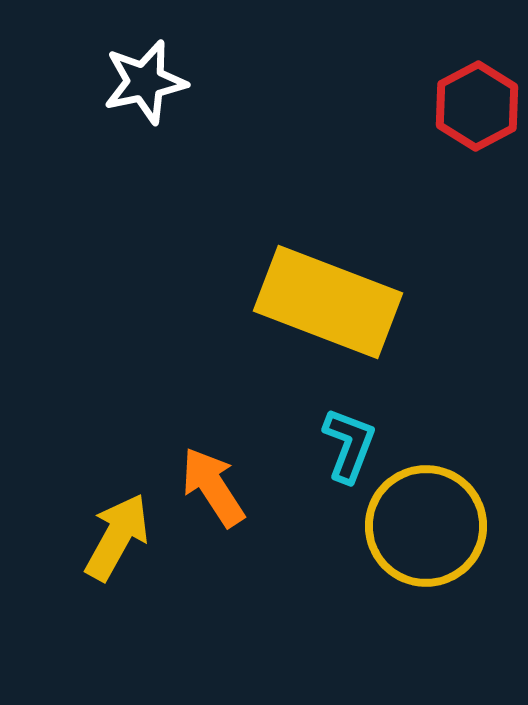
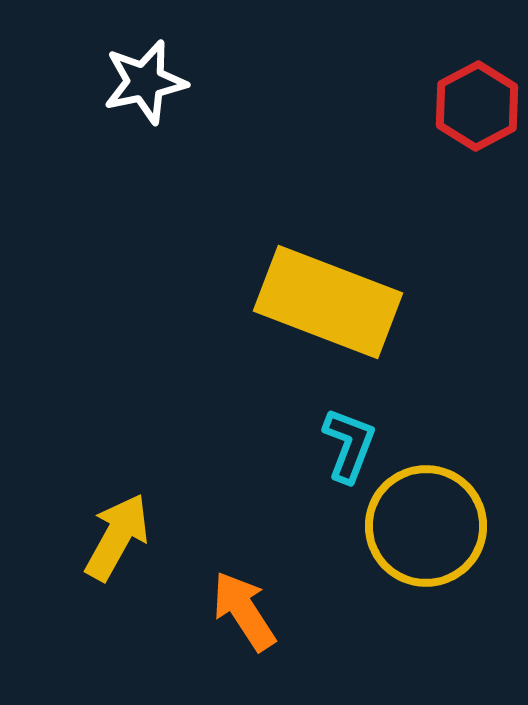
orange arrow: moved 31 px right, 124 px down
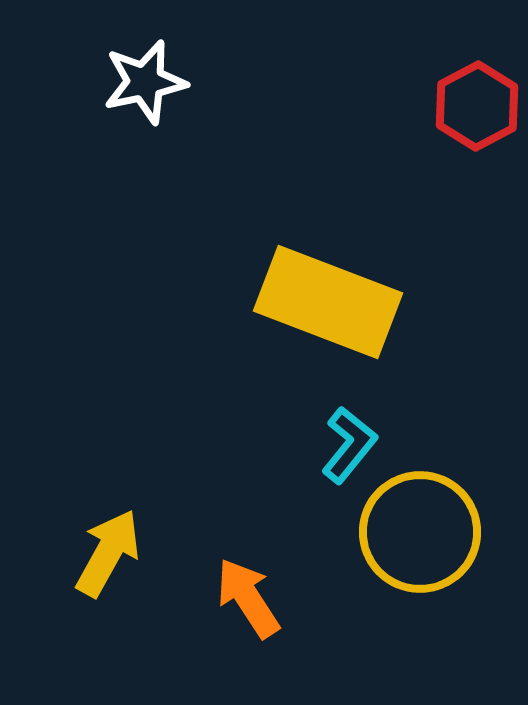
cyan L-shape: rotated 18 degrees clockwise
yellow circle: moved 6 px left, 6 px down
yellow arrow: moved 9 px left, 16 px down
orange arrow: moved 4 px right, 13 px up
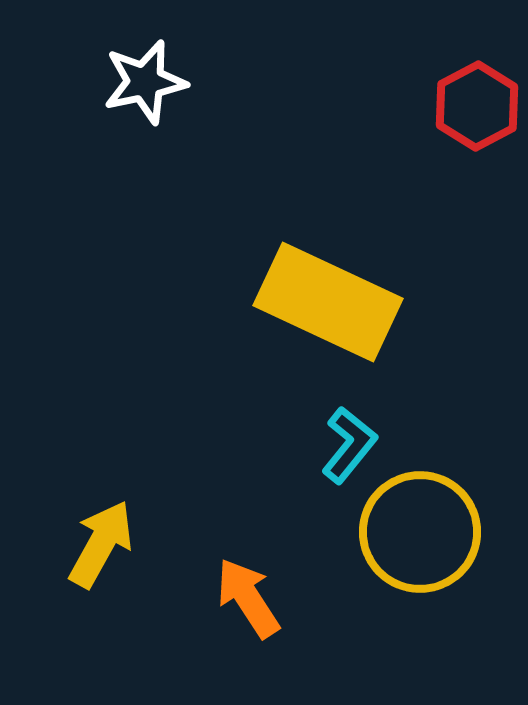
yellow rectangle: rotated 4 degrees clockwise
yellow arrow: moved 7 px left, 9 px up
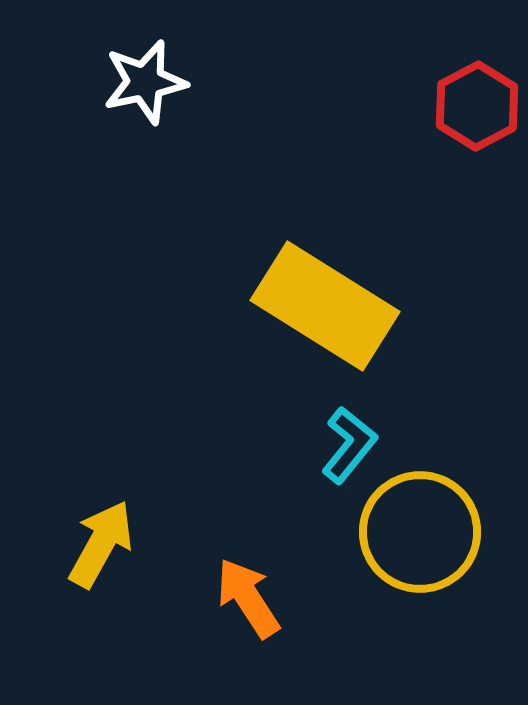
yellow rectangle: moved 3 px left, 4 px down; rotated 7 degrees clockwise
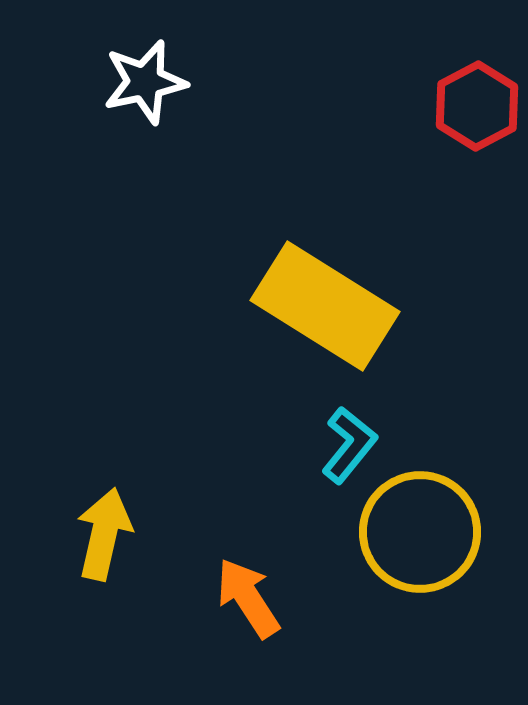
yellow arrow: moved 3 px right, 10 px up; rotated 16 degrees counterclockwise
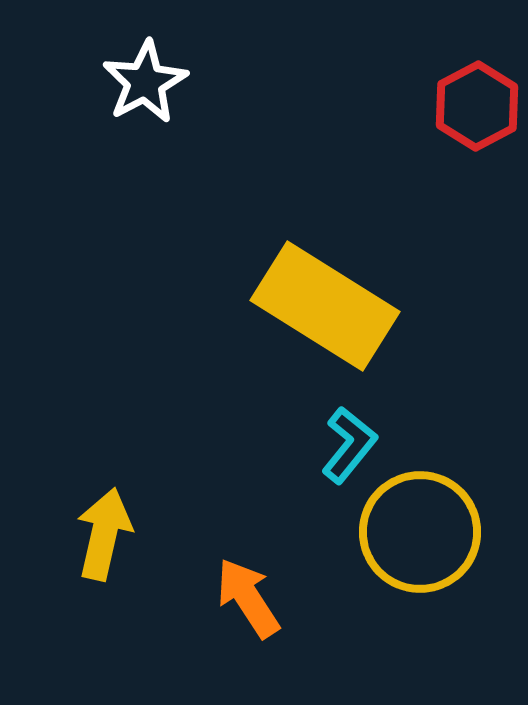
white star: rotated 16 degrees counterclockwise
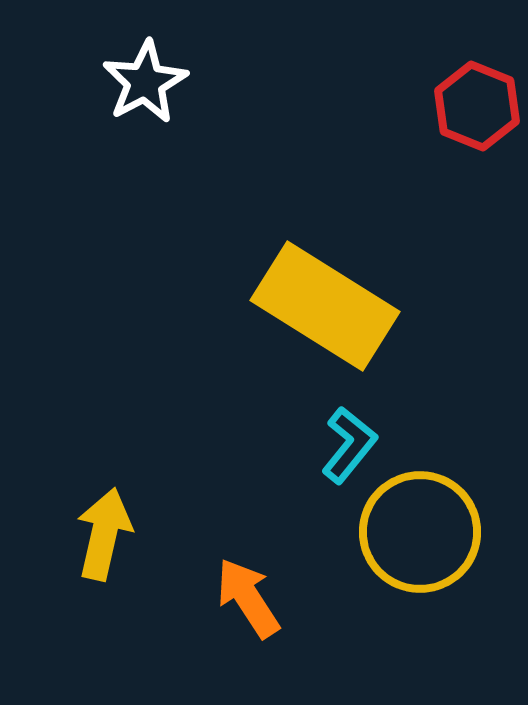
red hexagon: rotated 10 degrees counterclockwise
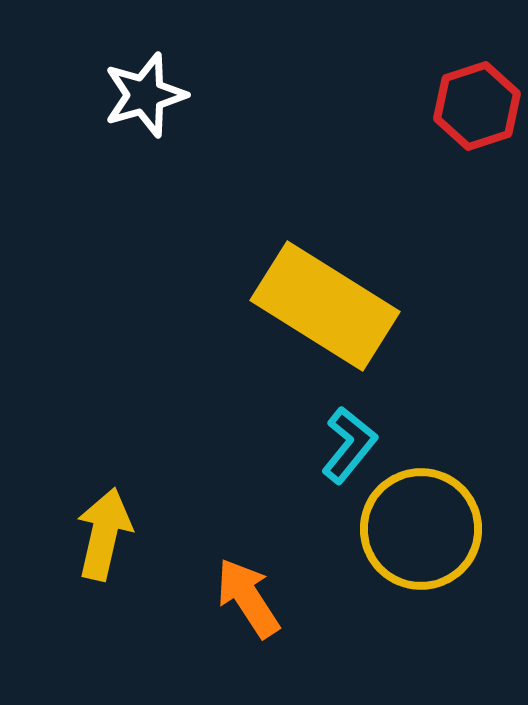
white star: moved 13 px down; rotated 12 degrees clockwise
red hexagon: rotated 20 degrees clockwise
yellow circle: moved 1 px right, 3 px up
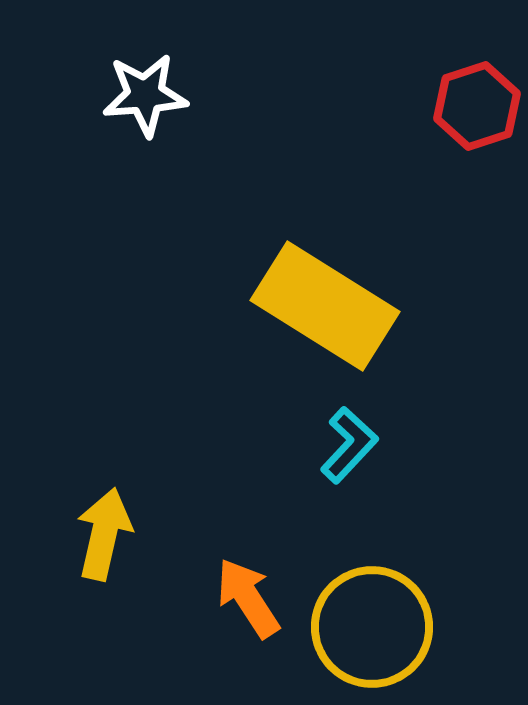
white star: rotated 12 degrees clockwise
cyan L-shape: rotated 4 degrees clockwise
yellow circle: moved 49 px left, 98 px down
